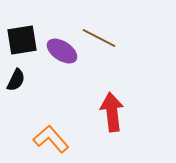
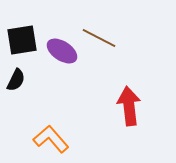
red arrow: moved 17 px right, 6 px up
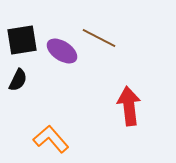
black semicircle: moved 2 px right
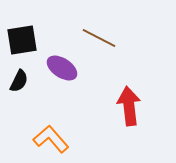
purple ellipse: moved 17 px down
black semicircle: moved 1 px right, 1 px down
